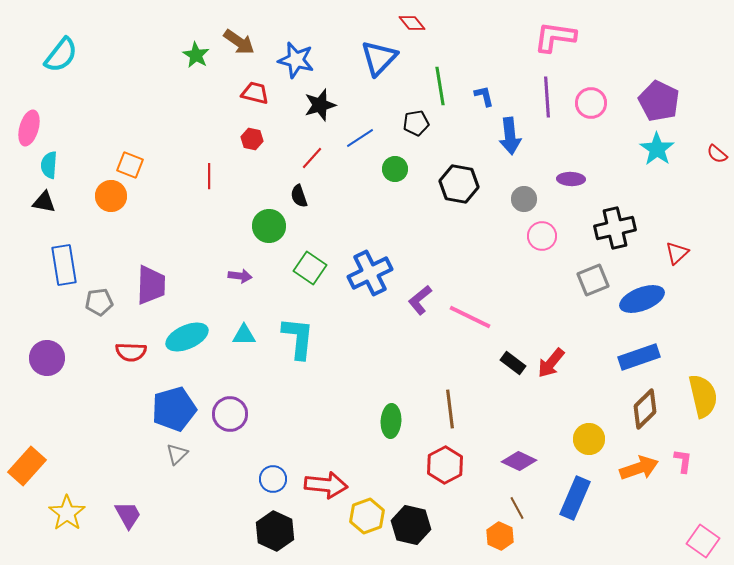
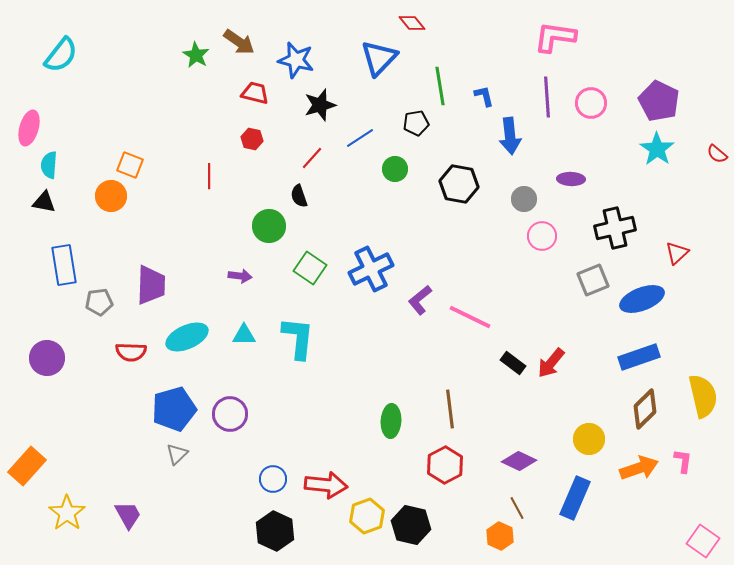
blue cross at (370, 273): moved 1 px right, 4 px up
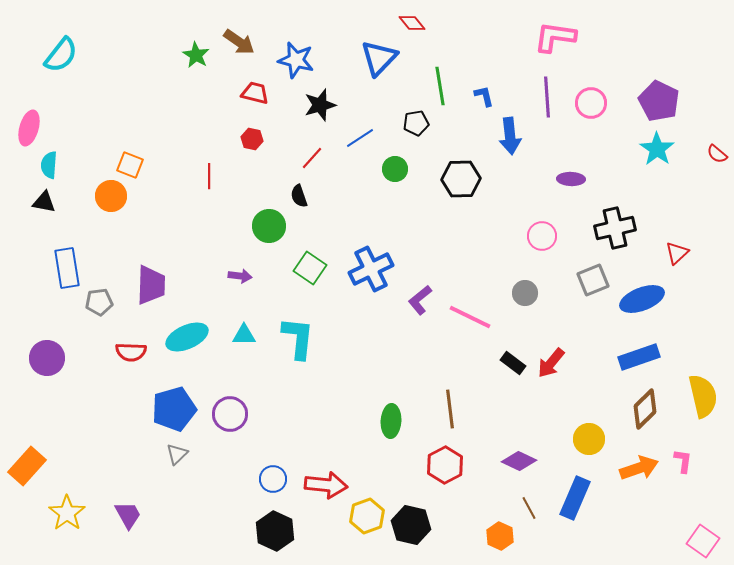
black hexagon at (459, 184): moved 2 px right, 5 px up; rotated 12 degrees counterclockwise
gray circle at (524, 199): moved 1 px right, 94 px down
blue rectangle at (64, 265): moved 3 px right, 3 px down
brown line at (517, 508): moved 12 px right
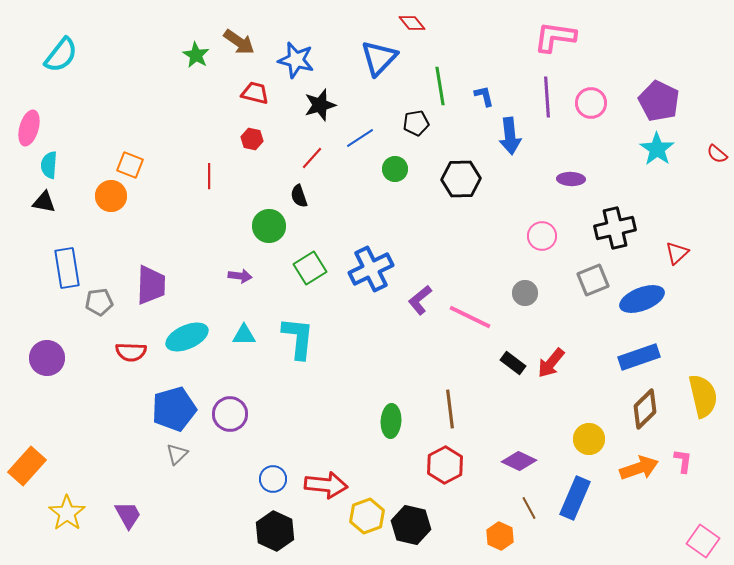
green square at (310, 268): rotated 24 degrees clockwise
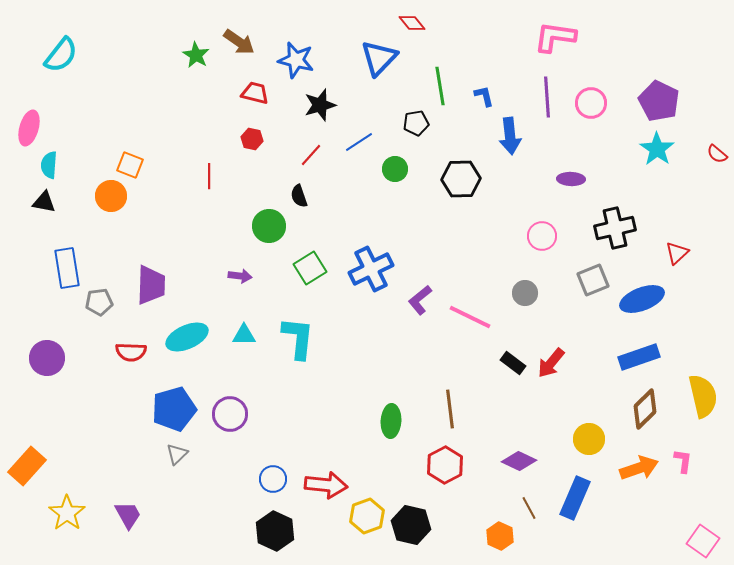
blue line at (360, 138): moved 1 px left, 4 px down
red line at (312, 158): moved 1 px left, 3 px up
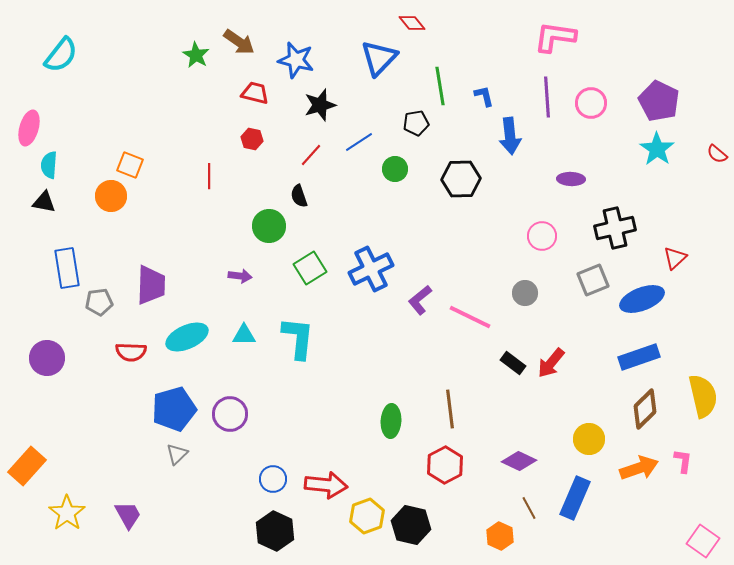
red triangle at (677, 253): moved 2 px left, 5 px down
